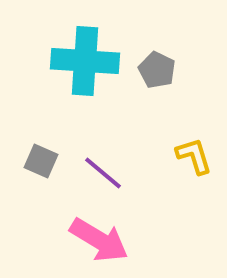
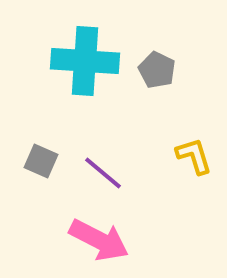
pink arrow: rotated 4 degrees counterclockwise
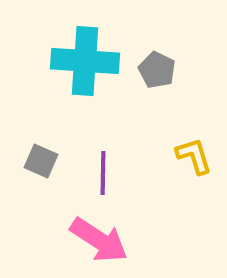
purple line: rotated 51 degrees clockwise
pink arrow: rotated 6 degrees clockwise
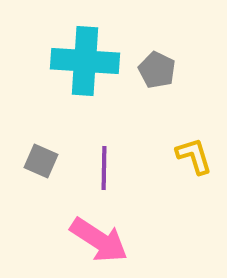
purple line: moved 1 px right, 5 px up
